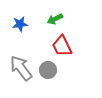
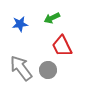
green arrow: moved 3 px left, 1 px up
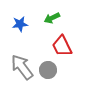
gray arrow: moved 1 px right, 1 px up
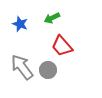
blue star: rotated 28 degrees clockwise
red trapezoid: rotated 15 degrees counterclockwise
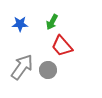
green arrow: moved 4 px down; rotated 35 degrees counterclockwise
blue star: rotated 21 degrees counterclockwise
gray arrow: rotated 72 degrees clockwise
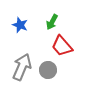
blue star: moved 1 px down; rotated 21 degrees clockwise
gray arrow: rotated 12 degrees counterclockwise
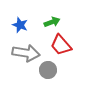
green arrow: rotated 140 degrees counterclockwise
red trapezoid: moved 1 px left, 1 px up
gray arrow: moved 4 px right, 14 px up; rotated 76 degrees clockwise
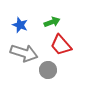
gray arrow: moved 2 px left; rotated 8 degrees clockwise
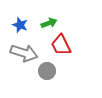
green arrow: moved 3 px left, 1 px down
red trapezoid: rotated 15 degrees clockwise
gray circle: moved 1 px left, 1 px down
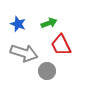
blue star: moved 2 px left, 1 px up
